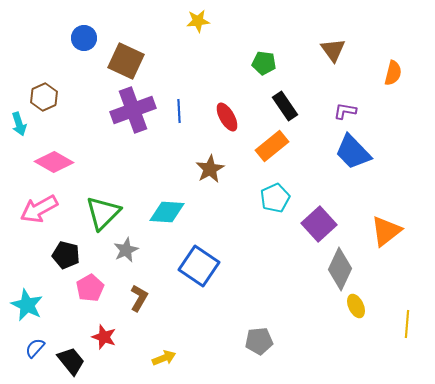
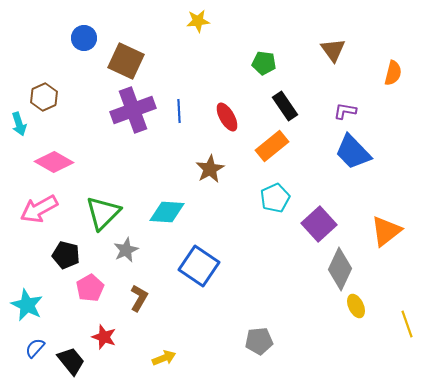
yellow line: rotated 24 degrees counterclockwise
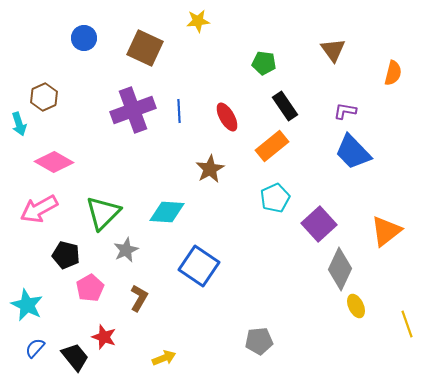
brown square: moved 19 px right, 13 px up
black trapezoid: moved 4 px right, 4 px up
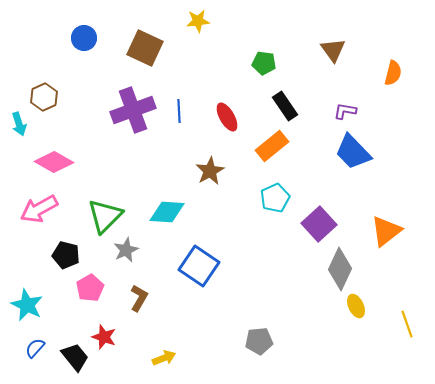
brown star: moved 2 px down
green triangle: moved 2 px right, 3 px down
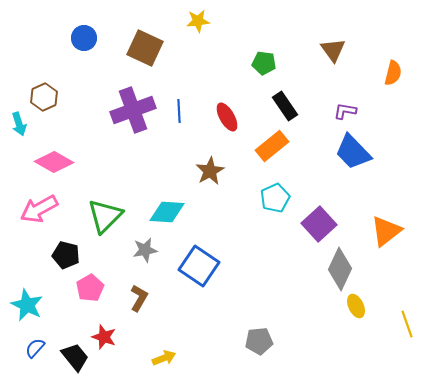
gray star: moved 19 px right; rotated 15 degrees clockwise
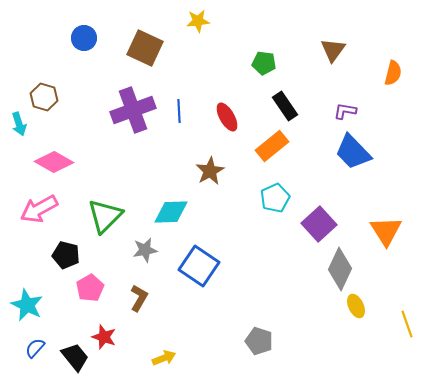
brown triangle: rotated 12 degrees clockwise
brown hexagon: rotated 20 degrees counterclockwise
cyan diamond: moved 4 px right; rotated 6 degrees counterclockwise
orange triangle: rotated 24 degrees counterclockwise
gray pentagon: rotated 24 degrees clockwise
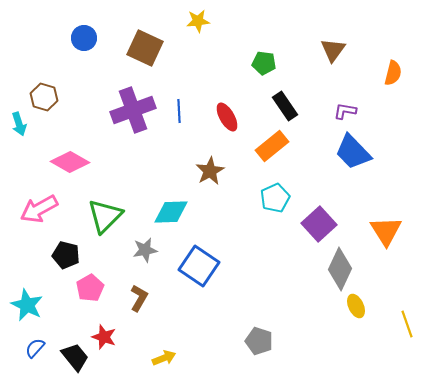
pink diamond: moved 16 px right
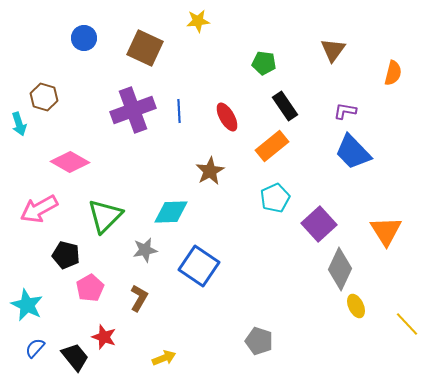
yellow line: rotated 24 degrees counterclockwise
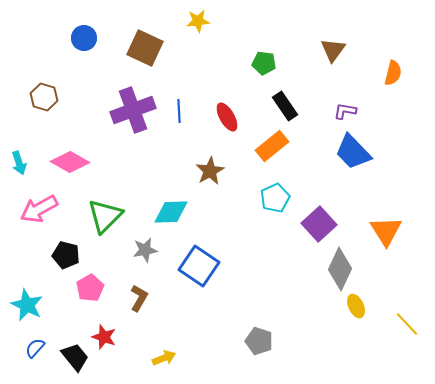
cyan arrow: moved 39 px down
